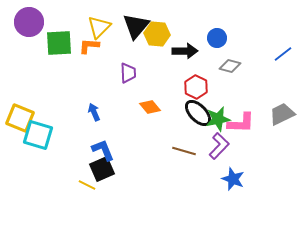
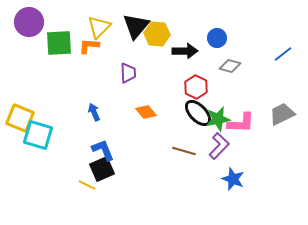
orange diamond: moved 4 px left, 5 px down
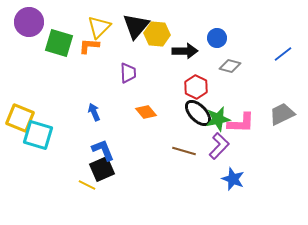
green square: rotated 20 degrees clockwise
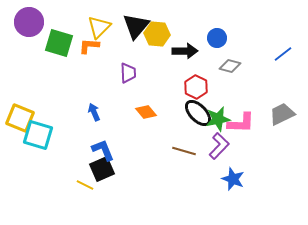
yellow line: moved 2 px left
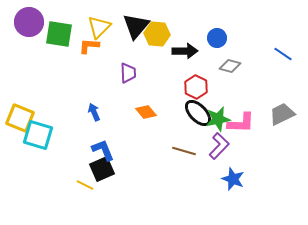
green square: moved 9 px up; rotated 8 degrees counterclockwise
blue line: rotated 72 degrees clockwise
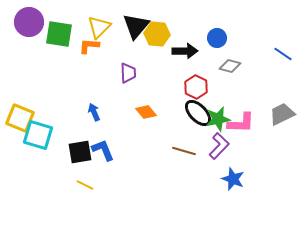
black square: moved 22 px left, 17 px up; rotated 15 degrees clockwise
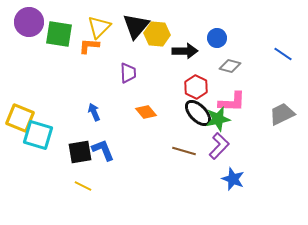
pink L-shape: moved 9 px left, 21 px up
yellow line: moved 2 px left, 1 px down
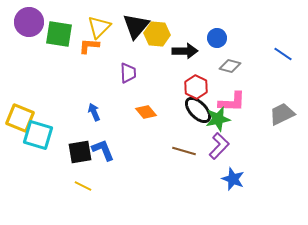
black ellipse: moved 3 px up
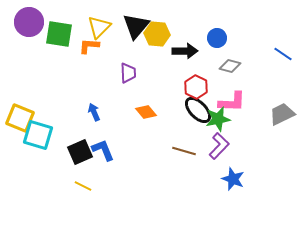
black square: rotated 15 degrees counterclockwise
